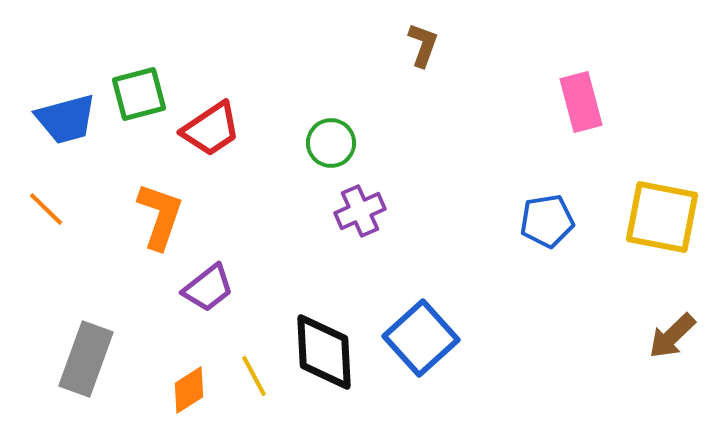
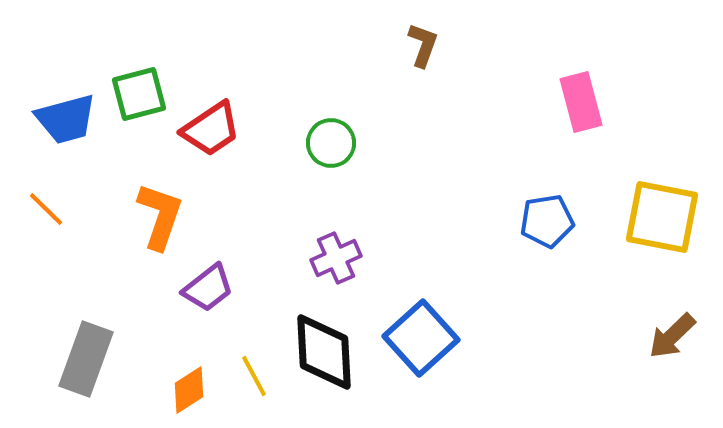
purple cross: moved 24 px left, 47 px down
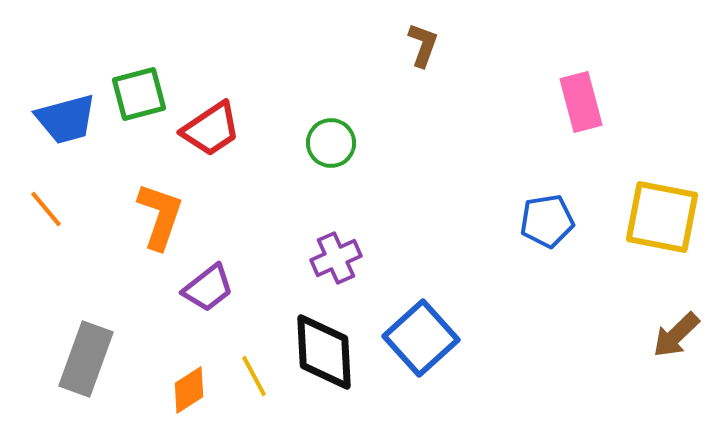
orange line: rotated 6 degrees clockwise
brown arrow: moved 4 px right, 1 px up
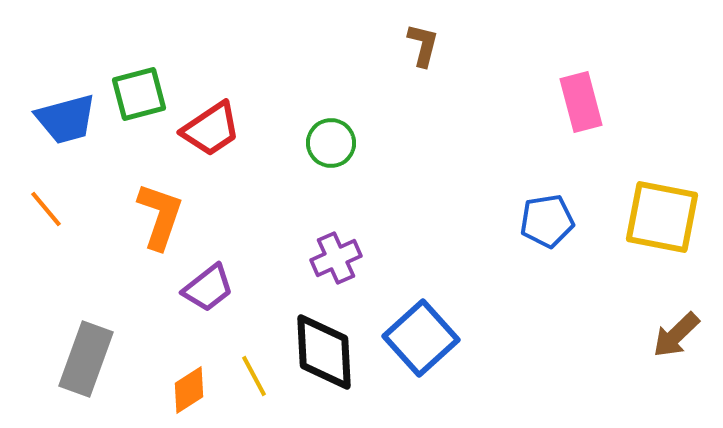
brown L-shape: rotated 6 degrees counterclockwise
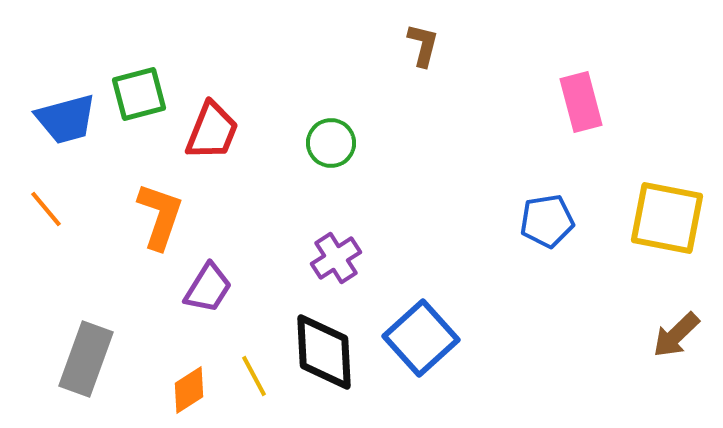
red trapezoid: moved 1 px right, 2 px down; rotated 34 degrees counterclockwise
yellow square: moved 5 px right, 1 px down
purple cross: rotated 9 degrees counterclockwise
purple trapezoid: rotated 20 degrees counterclockwise
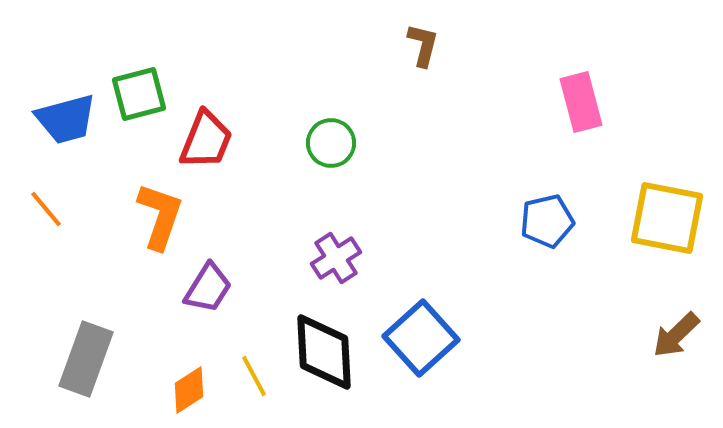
red trapezoid: moved 6 px left, 9 px down
blue pentagon: rotated 4 degrees counterclockwise
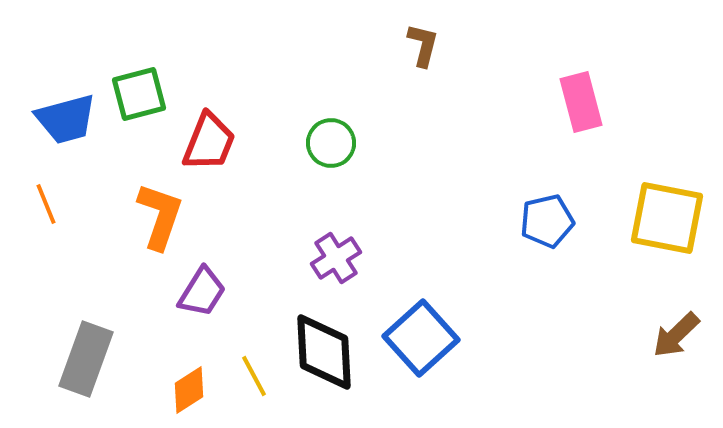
red trapezoid: moved 3 px right, 2 px down
orange line: moved 5 px up; rotated 18 degrees clockwise
purple trapezoid: moved 6 px left, 4 px down
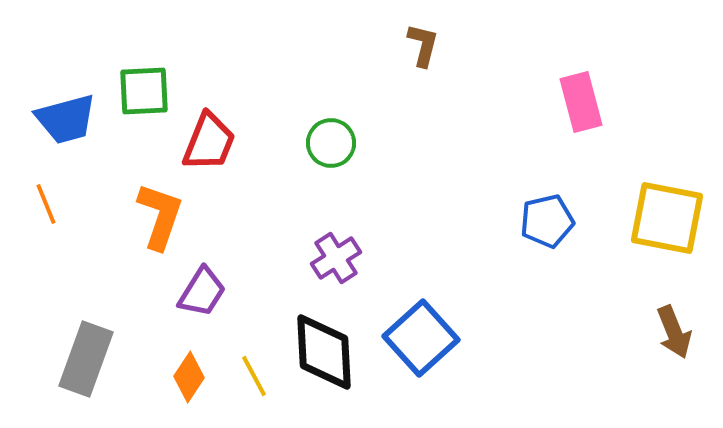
green square: moved 5 px right, 3 px up; rotated 12 degrees clockwise
brown arrow: moved 2 px left, 3 px up; rotated 68 degrees counterclockwise
orange diamond: moved 13 px up; rotated 24 degrees counterclockwise
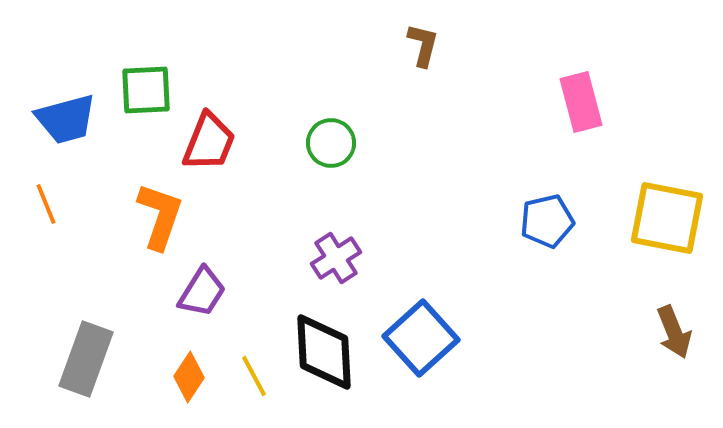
green square: moved 2 px right, 1 px up
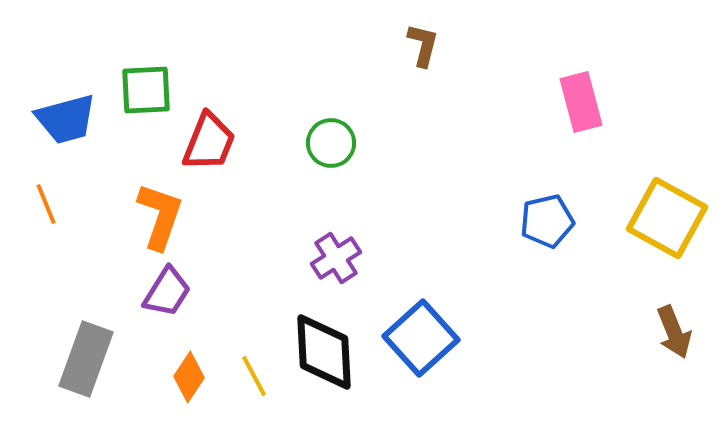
yellow square: rotated 18 degrees clockwise
purple trapezoid: moved 35 px left
